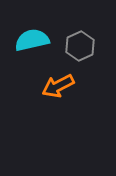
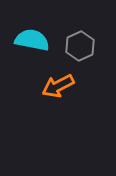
cyan semicircle: rotated 24 degrees clockwise
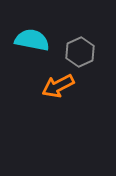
gray hexagon: moved 6 px down
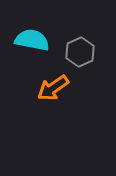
orange arrow: moved 5 px left, 2 px down; rotated 8 degrees counterclockwise
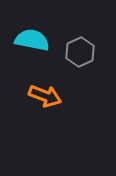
orange arrow: moved 8 px left, 8 px down; rotated 124 degrees counterclockwise
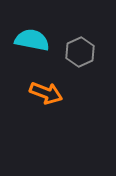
orange arrow: moved 1 px right, 3 px up
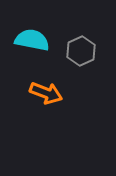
gray hexagon: moved 1 px right, 1 px up
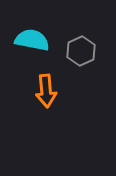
orange arrow: moved 2 px up; rotated 64 degrees clockwise
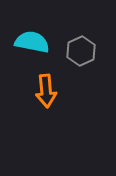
cyan semicircle: moved 2 px down
